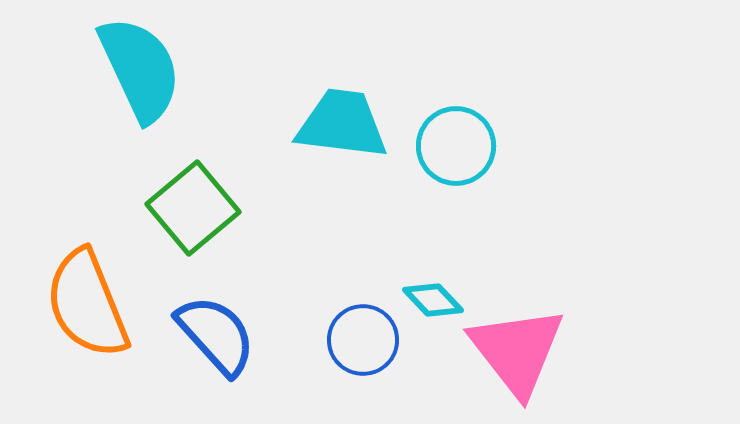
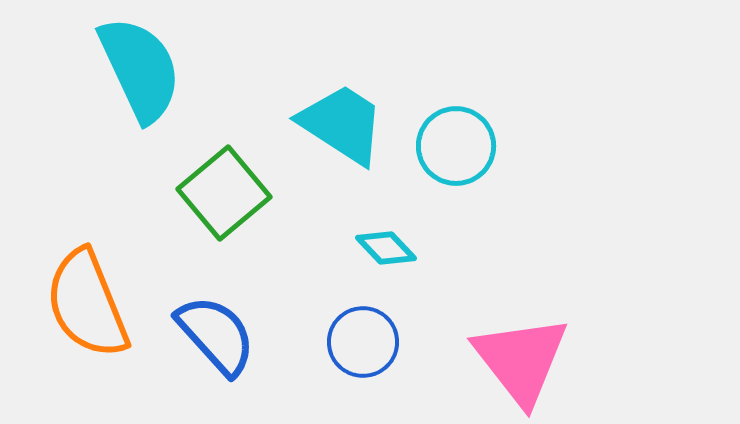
cyan trapezoid: rotated 26 degrees clockwise
green square: moved 31 px right, 15 px up
cyan diamond: moved 47 px left, 52 px up
blue circle: moved 2 px down
pink triangle: moved 4 px right, 9 px down
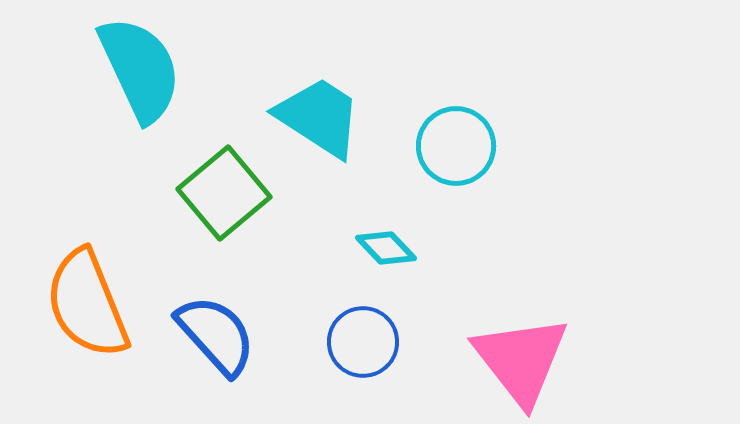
cyan trapezoid: moved 23 px left, 7 px up
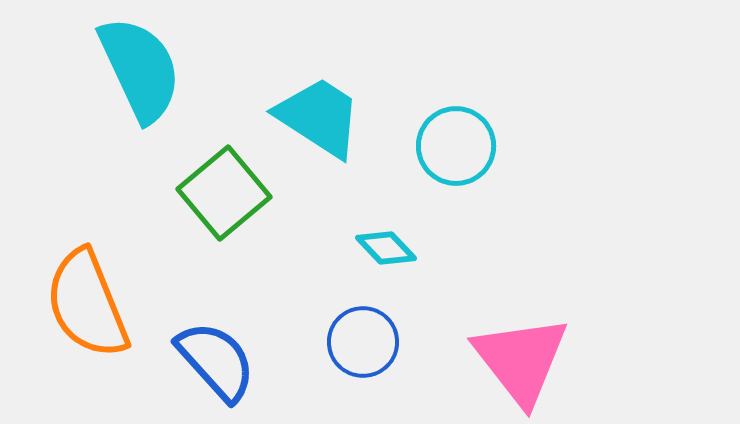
blue semicircle: moved 26 px down
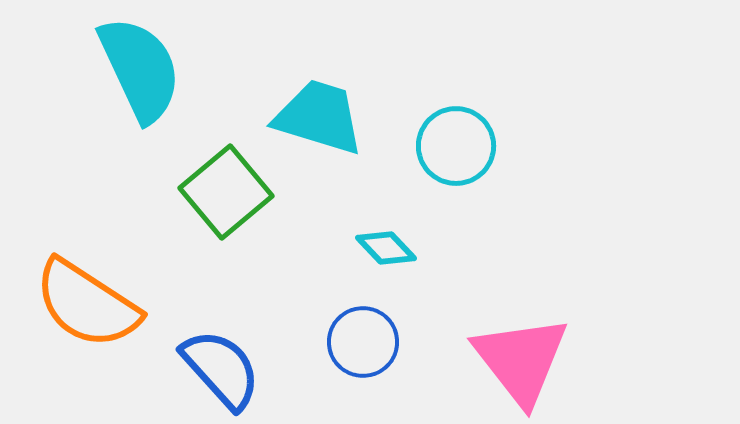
cyan trapezoid: rotated 16 degrees counterclockwise
green square: moved 2 px right, 1 px up
orange semicircle: rotated 35 degrees counterclockwise
blue semicircle: moved 5 px right, 8 px down
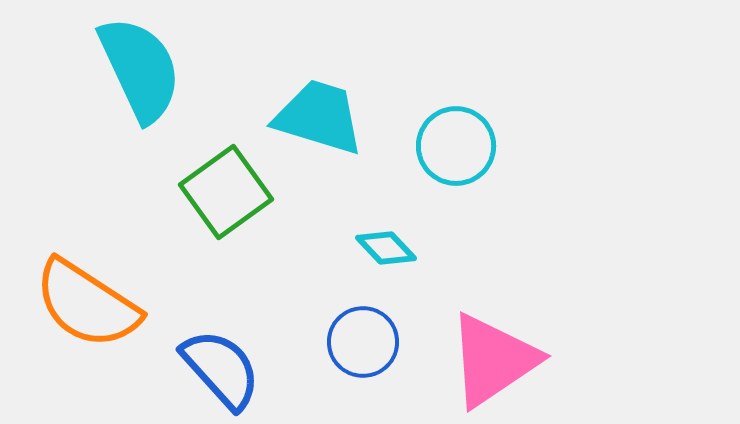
green square: rotated 4 degrees clockwise
pink triangle: moved 28 px left; rotated 34 degrees clockwise
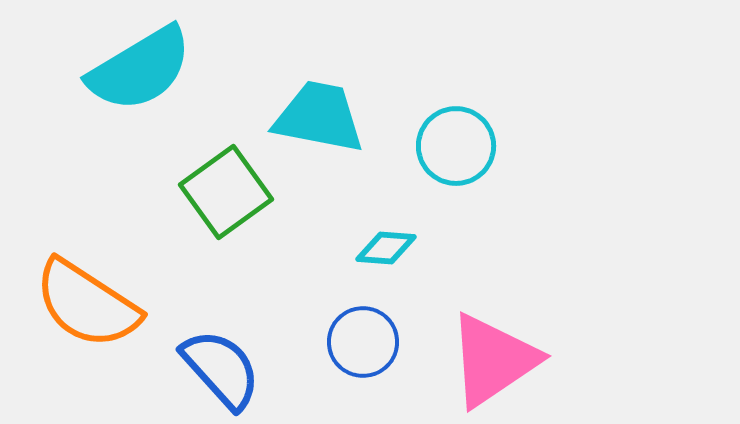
cyan semicircle: rotated 84 degrees clockwise
cyan trapezoid: rotated 6 degrees counterclockwise
cyan diamond: rotated 42 degrees counterclockwise
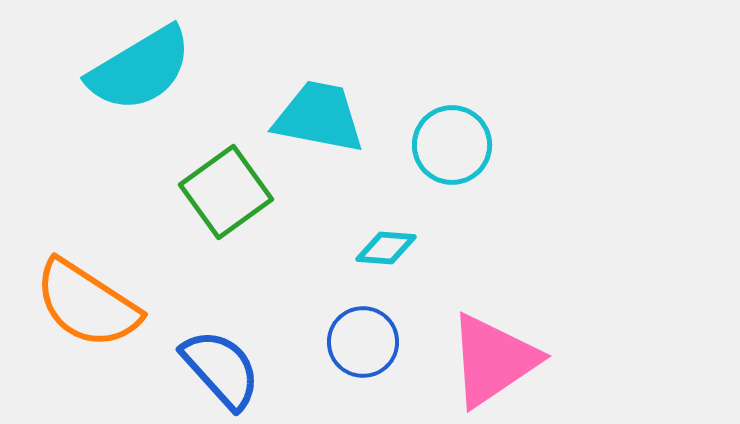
cyan circle: moved 4 px left, 1 px up
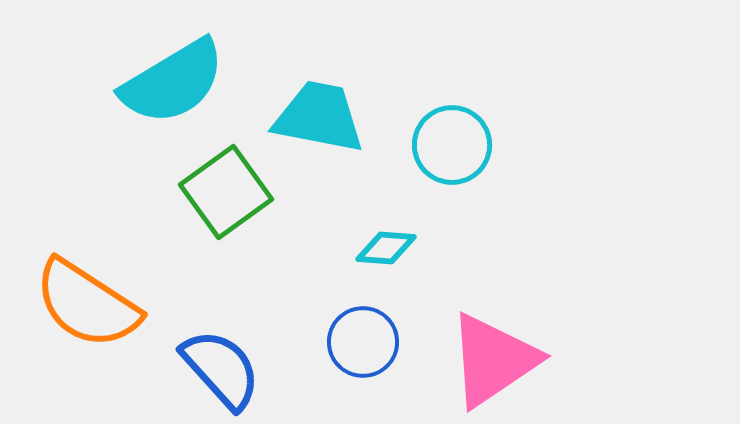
cyan semicircle: moved 33 px right, 13 px down
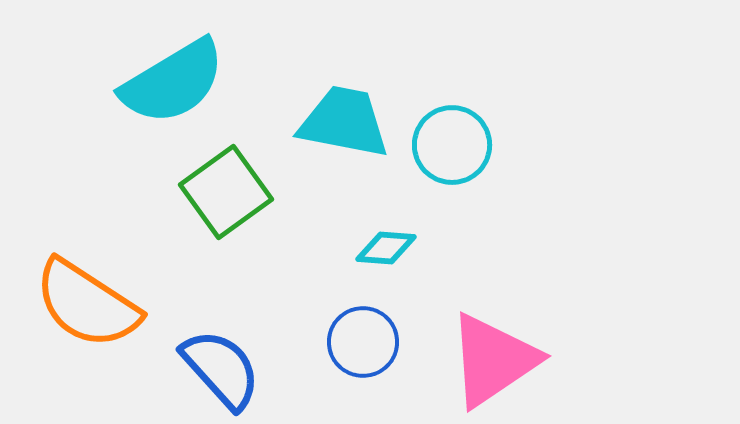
cyan trapezoid: moved 25 px right, 5 px down
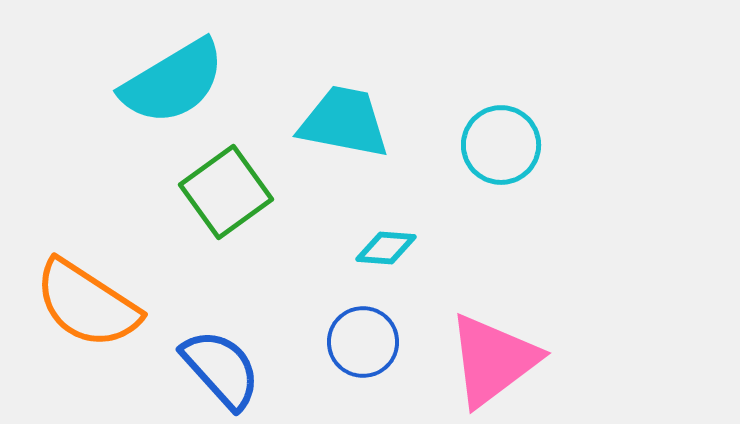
cyan circle: moved 49 px right
pink triangle: rotated 3 degrees counterclockwise
